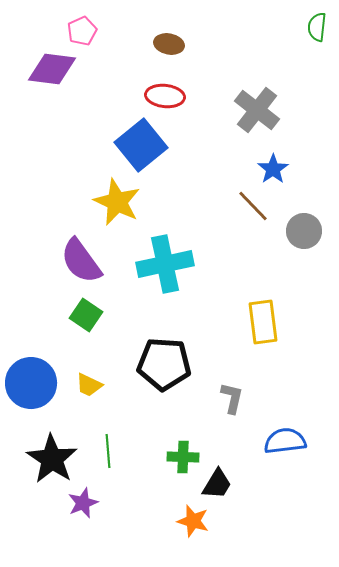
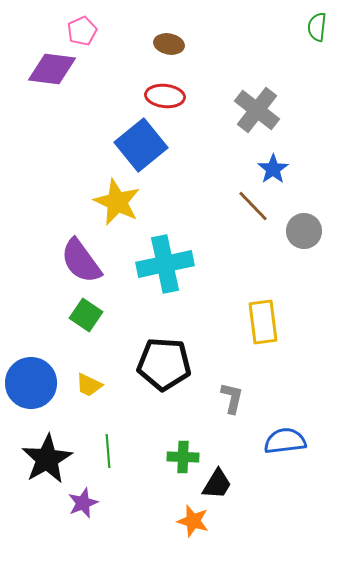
black star: moved 5 px left; rotated 9 degrees clockwise
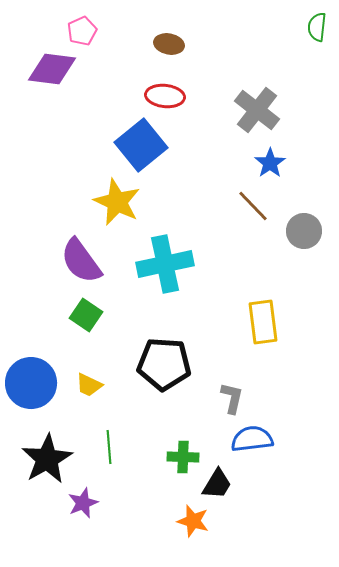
blue star: moved 3 px left, 6 px up
blue semicircle: moved 33 px left, 2 px up
green line: moved 1 px right, 4 px up
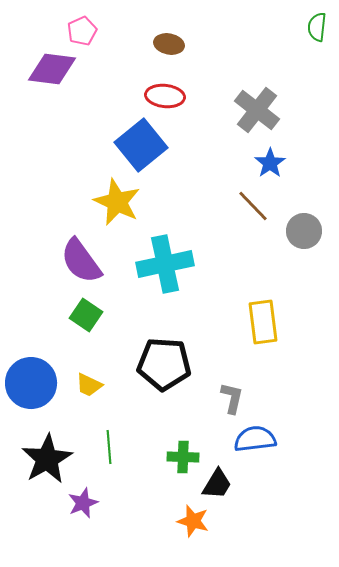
blue semicircle: moved 3 px right
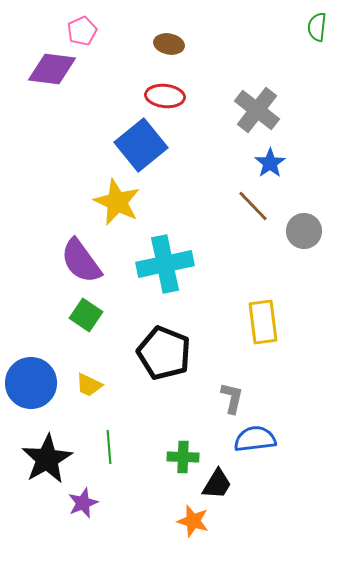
black pentagon: moved 11 px up; rotated 18 degrees clockwise
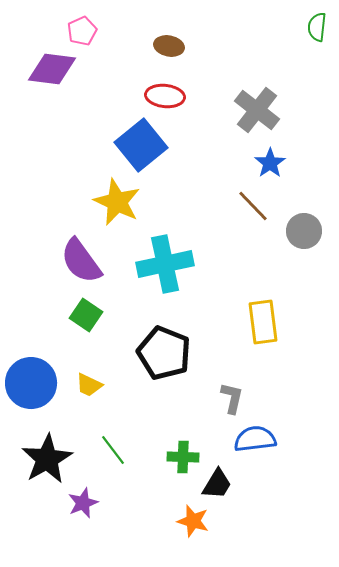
brown ellipse: moved 2 px down
green line: moved 4 px right, 3 px down; rotated 32 degrees counterclockwise
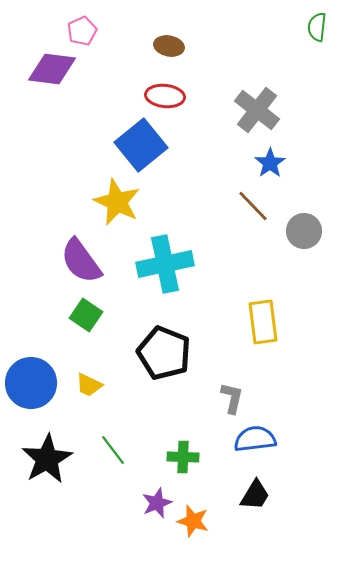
black trapezoid: moved 38 px right, 11 px down
purple star: moved 74 px right
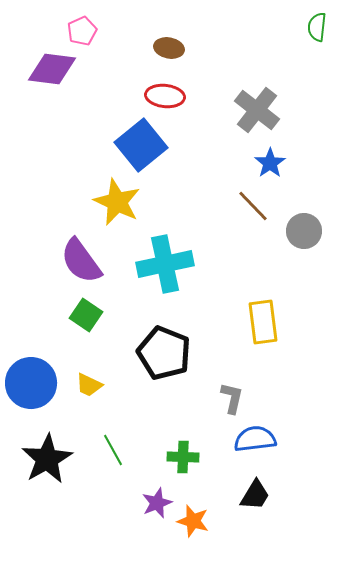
brown ellipse: moved 2 px down
green line: rotated 8 degrees clockwise
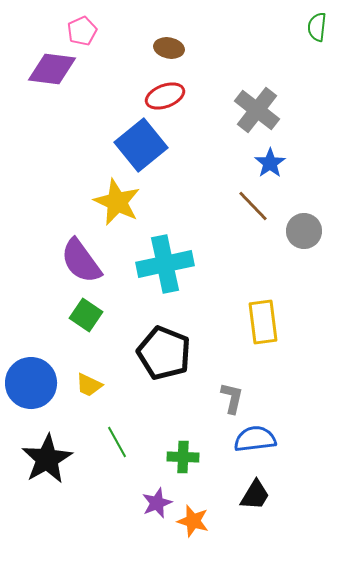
red ellipse: rotated 27 degrees counterclockwise
green line: moved 4 px right, 8 px up
